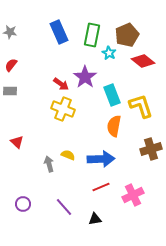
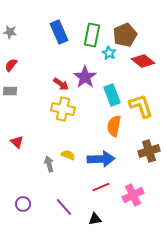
brown pentagon: moved 2 px left
yellow cross: rotated 10 degrees counterclockwise
brown cross: moved 2 px left, 2 px down
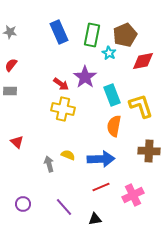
red diamond: rotated 50 degrees counterclockwise
brown cross: rotated 20 degrees clockwise
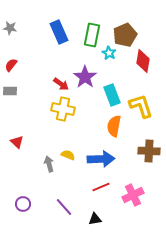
gray star: moved 4 px up
red diamond: rotated 70 degrees counterclockwise
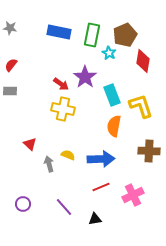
blue rectangle: rotated 55 degrees counterclockwise
red triangle: moved 13 px right, 2 px down
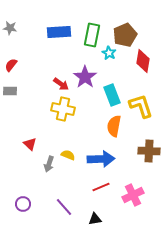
blue rectangle: rotated 15 degrees counterclockwise
gray arrow: rotated 147 degrees counterclockwise
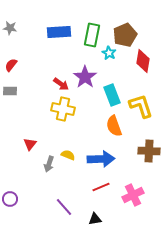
orange semicircle: rotated 30 degrees counterclockwise
red triangle: rotated 24 degrees clockwise
purple circle: moved 13 px left, 5 px up
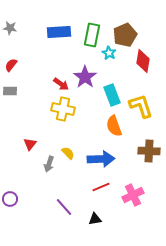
yellow semicircle: moved 2 px up; rotated 24 degrees clockwise
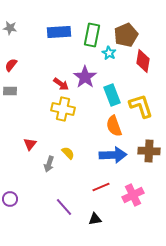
brown pentagon: moved 1 px right
blue arrow: moved 12 px right, 4 px up
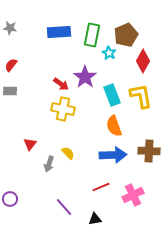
red diamond: rotated 20 degrees clockwise
yellow L-shape: moved 10 px up; rotated 8 degrees clockwise
